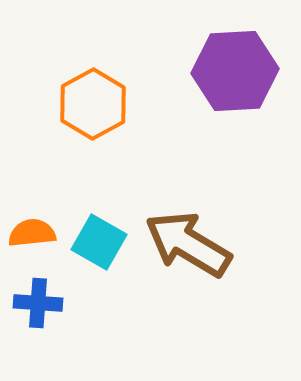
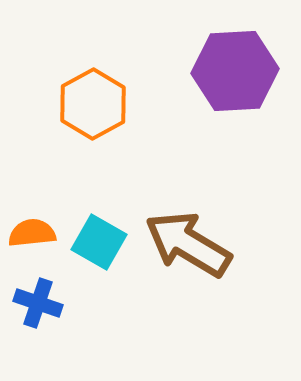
blue cross: rotated 15 degrees clockwise
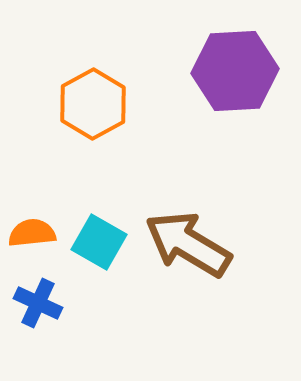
blue cross: rotated 6 degrees clockwise
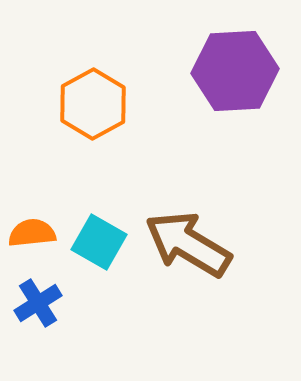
blue cross: rotated 33 degrees clockwise
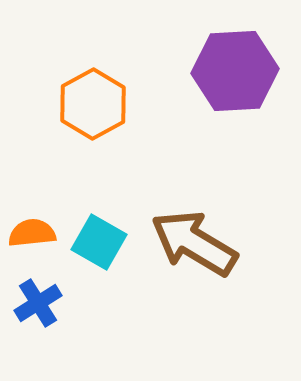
brown arrow: moved 6 px right, 1 px up
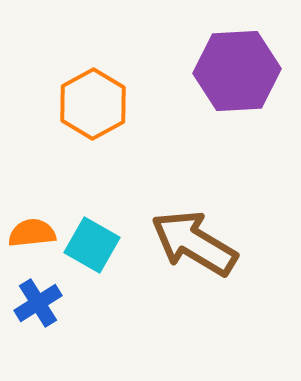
purple hexagon: moved 2 px right
cyan square: moved 7 px left, 3 px down
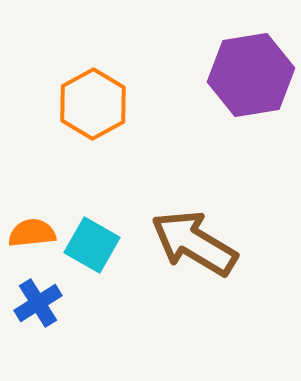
purple hexagon: moved 14 px right, 4 px down; rotated 6 degrees counterclockwise
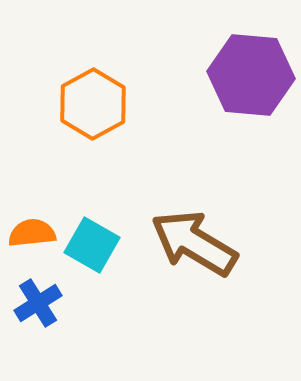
purple hexagon: rotated 14 degrees clockwise
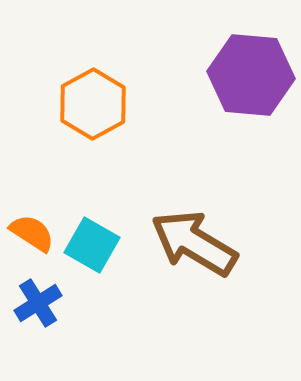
orange semicircle: rotated 39 degrees clockwise
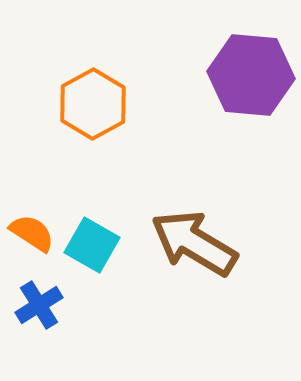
blue cross: moved 1 px right, 2 px down
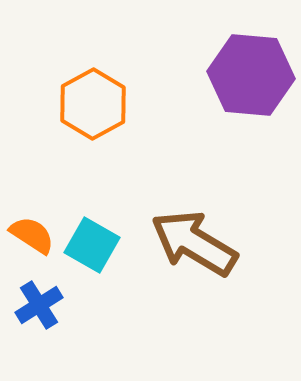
orange semicircle: moved 2 px down
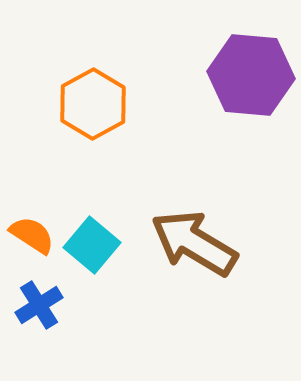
cyan square: rotated 10 degrees clockwise
